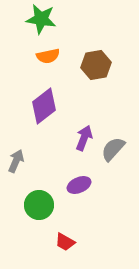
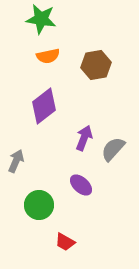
purple ellipse: moved 2 px right; rotated 65 degrees clockwise
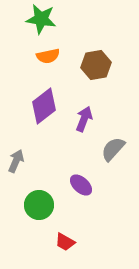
purple arrow: moved 19 px up
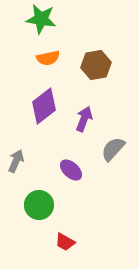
orange semicircle: moved 2 px down
purple ellipse: moved 10 px left, 15 px up
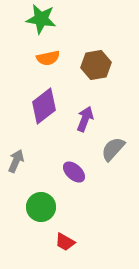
purple arrow: moved 1 px right
purple ellipse: moved 3 px right, 2 px down
green circle: moved 2 px right, 2 px down
